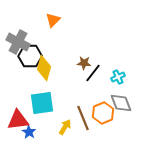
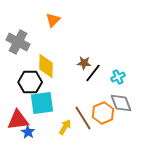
black hexagon: moved 26 px down
yellow diamond: moved 2 px right, 2 px up; rotated 15 degrees counterclockwise
brown line: rotated 10 degrees counterclockwise
blue star: moved 1 px left
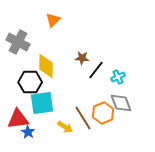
brown star: moved 2 px left, 5 px up
black line: moved 3 px right, 3 px up
red triangle: moved 1 px up
yellow arrow: rotated 91 degrees clockwise
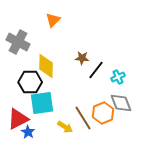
red triangle: rotated 20 degrees counterclockwise
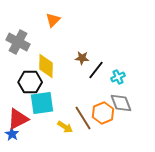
blue star: moved 16 px left, 2 px down
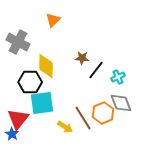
red triangle: rotated 25 degrees counterclockwise
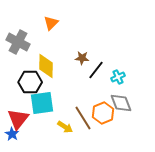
orange triangle: moved 2 px left, 3 px down
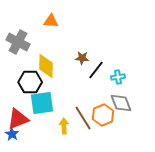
orange triangle: moved 2 px up; rotated 49 degrees clockwise
cyan cross: rotated 16 degrees clockwise
orange hexagon: moved 2 px down
red triangle: rotated 30 degrees clockwise
yellow arrow: moved 1 px left, 1 px up; rotated 126 degrees counterclockwise
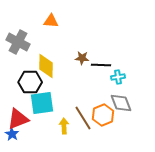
black line: moved 5 px right, 5 px up; rotated 54 degrees clockwise
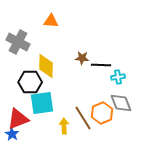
orange hexagon: moved 1 px left, 2 px up
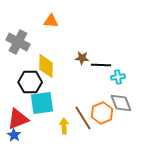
blue star: moved 2 px right, 1 px down
